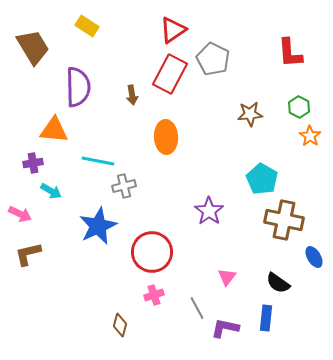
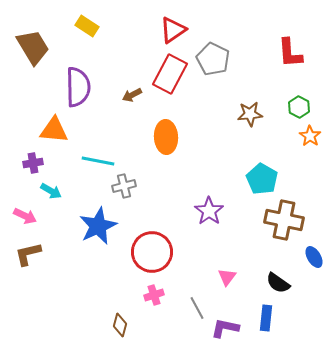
brown arrow: rotated 72 degrees clockwise
pink arrow: moved 5 px right, 2 px down
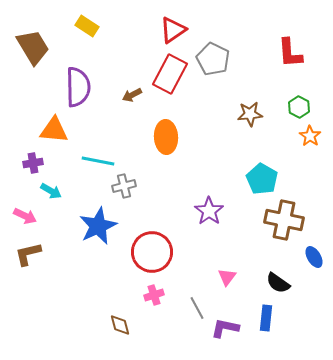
brown diamond: rotated 30 degrees counterclockwise
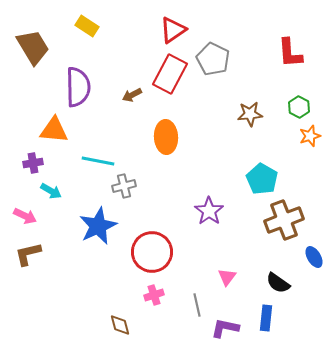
orange star: rotated 20 degrees clockwise
brown cross: rotated 33 degrees counterclockwise
gray line: moved 3 px up; rotated 15 degrees clockwise
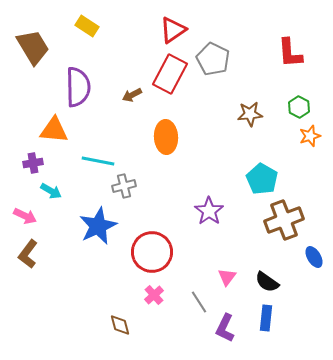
brown L-shape: rotated 40 degrees counterclockwise
black semicircle: moved 11 px left, 1 px up
pink cross: rotated 24 degrees counterclockwise
gray line: moved 2 px right, 3 px up; rotated 20 degrees counterclockwise
purple L-shape: rotated 76 degrees counterclockwise
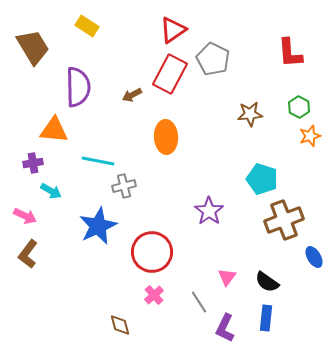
cyan pentagon: rotated 12 degrees counterclockwise
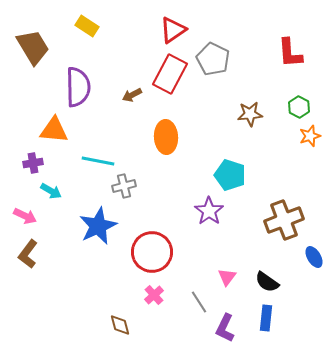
cyan pentagon: moved 32 px left, 4 px up
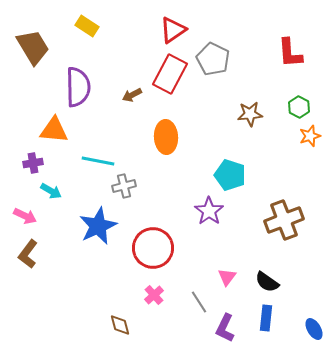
red circle: moved 1 px right, 4 px up
blue ellipse: moved 72 px down
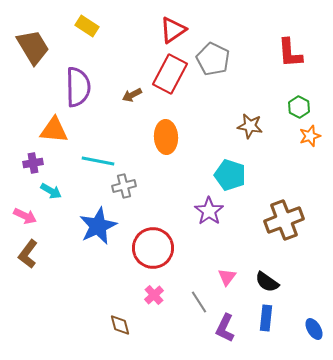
brown star: moved 12 px down; rotated 15 degrees clockwise
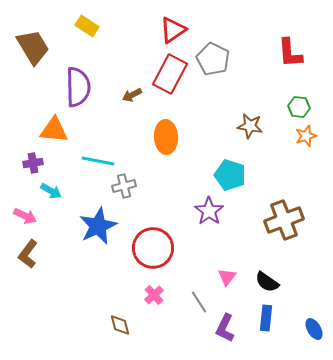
green hexagon: rotated 20 degrees counterclockwise
orange star: moved 4 px left
